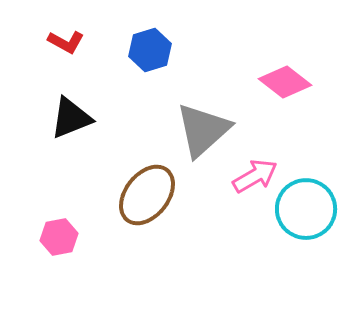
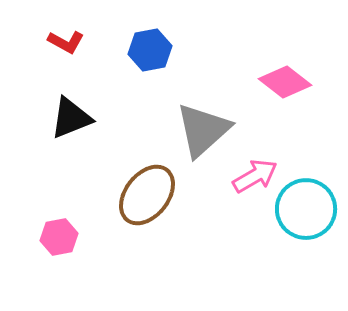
blue hexagon: rotated 6 degrees clockwise
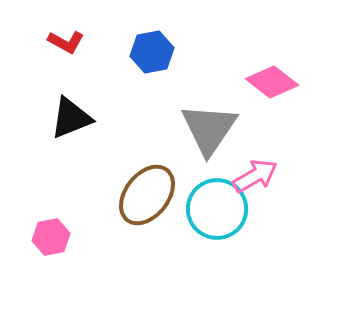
blue hexagon: moved 2 px right, 2 px down
pink diamond: moved 13 px left
gray triangle: moved 6 px right, 1 px up; rotated 14 degrees counterclockwise
cyan circle: moved 89 px left
pink hexagon: moved 8 px left
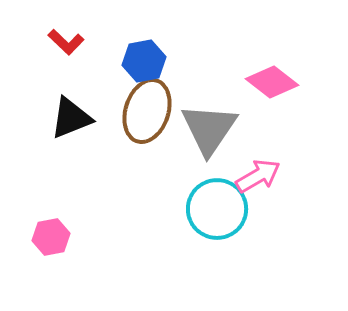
red L-shape: rotated 15 degrees clockwise
blue hexagon: moved 8 px left, 9 px down
pink arrow: moved 3 px right
brown ellipse: moved 84 px up; rotated 20 degrees counterclockwise
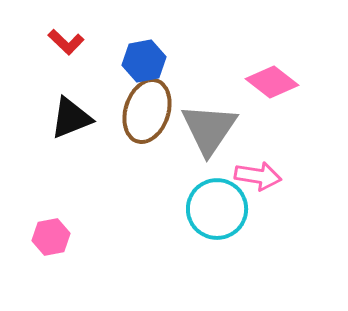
pink arrow: rotated 39 degrees clockwise
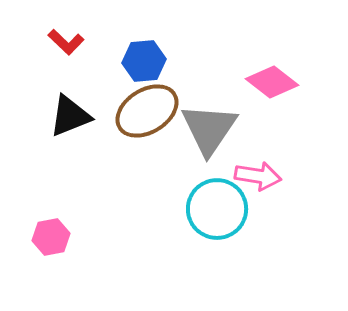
blue hexagon: rotated 6 degrees clockwise
brown ellipse: rotated 40 degrees clockwise
black triangle: moved 1 px left, 2 px up
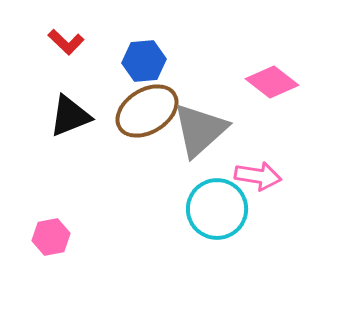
gray triangle: moved 9 px left, 1 px down; rotated 14 degrees clockwise
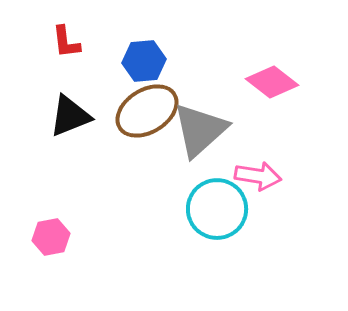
red L-shape: rotated 39 degrees clockwise
